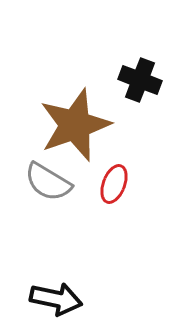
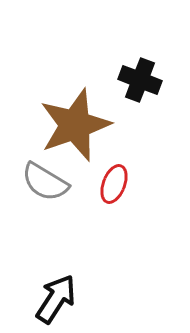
gray semicircle: moved 3 px left
black arrow: rotated 69 degrees counterclockwise
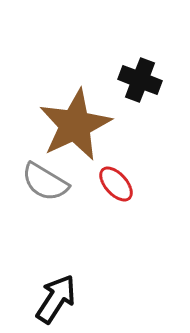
brown star: rotated 6 degrees counterclockwise
red ellipse: moved 2 px right; rotated 63 degrees counterclockwise
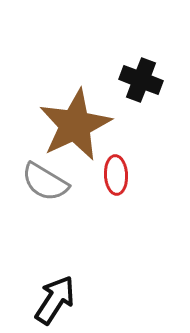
black cross: moved 1 px right
red ellipse: moved 9 px up; rotated 39 degrees clockwise
black arrow: moved 1 px left, 1 px down
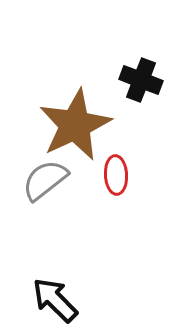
gray semicircle: moved 2 px up; rotated 111 degrees clockwise
black arrow: rotated 78 degrees counterclockwise
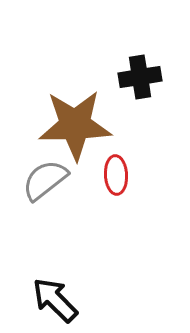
black cross: moved 1 px left, 3 px up; rotated 30 degrees counterclockwise
brown star: rotated 24 degrees clockwise
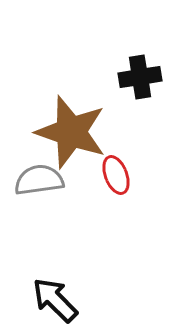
brown star: moved 4 px left, 7 px down; rotated 20 degrees clockwise
red ellipse: rotated 18 degrees counterclockwise
gray semicircle: moved 6 px left; rotated 30 degrees clockwise
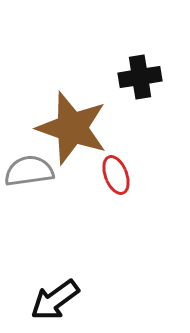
brown star: moved 1 px right, 4 px up
gray semicircle: moved 10 px left, 9 px up
black arrow: rotated 81 degrees counterclockwise
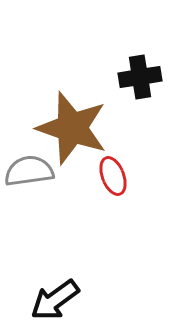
red ellipse: moved 3 px left, 1 px down
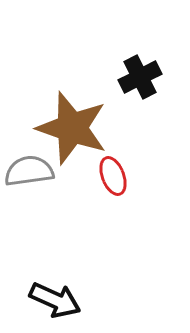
black cross: rotated 18 degrees counterclockwise
black arrow: rotated 120 degrees counterclockwise
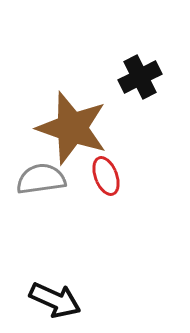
gray semicircle: moved 12 px right, 8 px down
red ellipse: moved 7 px left
